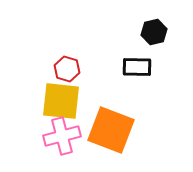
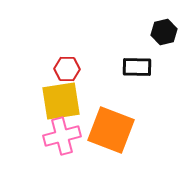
black hexagon: moved 10 px right
red hexagon: rotated 15 degrees counterclockwise
yellow square: rotated 15 degrees counterclockwise
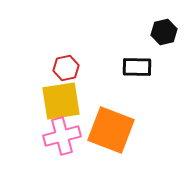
red hexagon: moved 1 px left, 1 px up; rotated 15 degrees counterclockwise
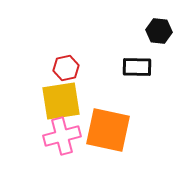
black hexagon: moved 5 px left, 1 px up; rotated 20 degrees clockwise
orange square: moved 3 px left; rotated 9 degrees counterclockwise
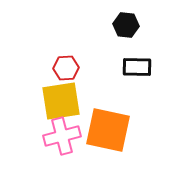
black hexagon: moved 33 px left, 6 px up
red hexagon: rotated 10 degrees clockwise
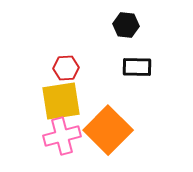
orange square: rotated 33 degrees clockwise
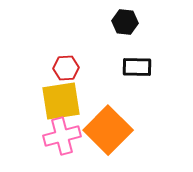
black hexagon: moved 1 px left, 3 px up
